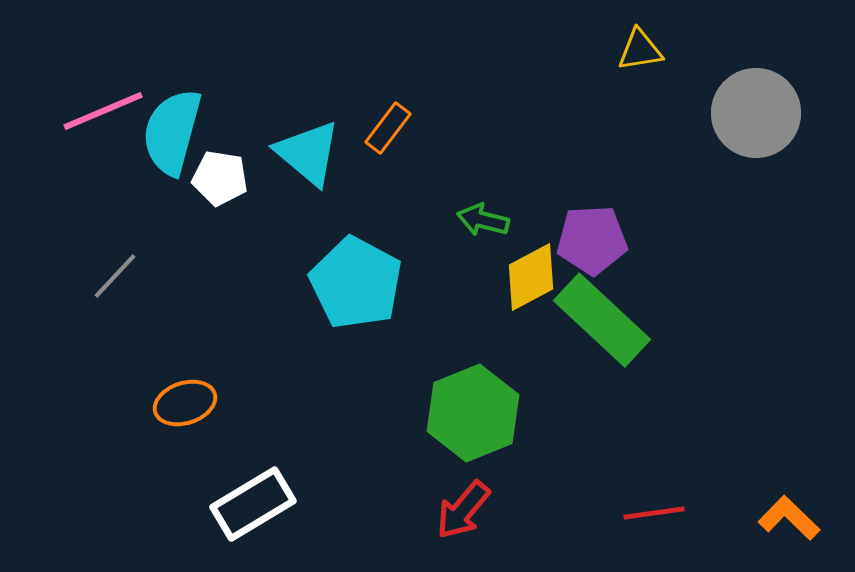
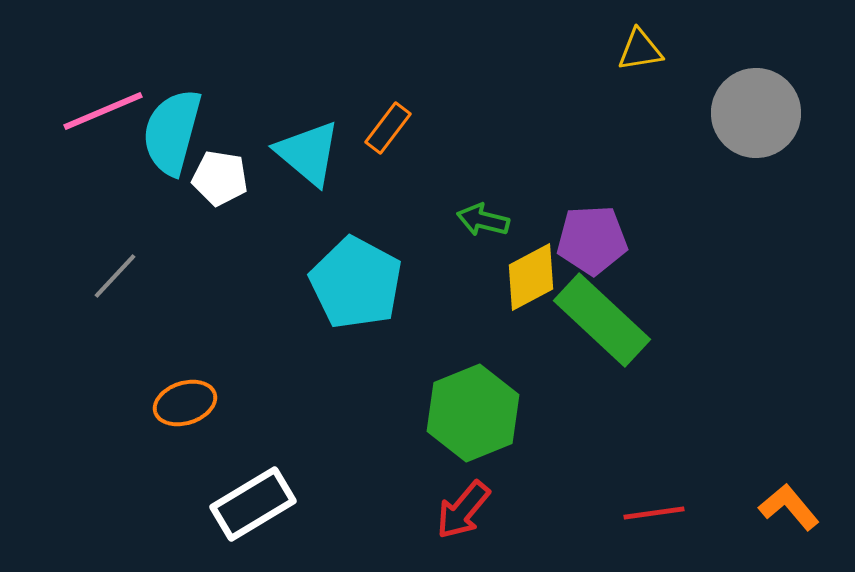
orange L-shape: moved 11 px up; rotated 6 degrees clockwise
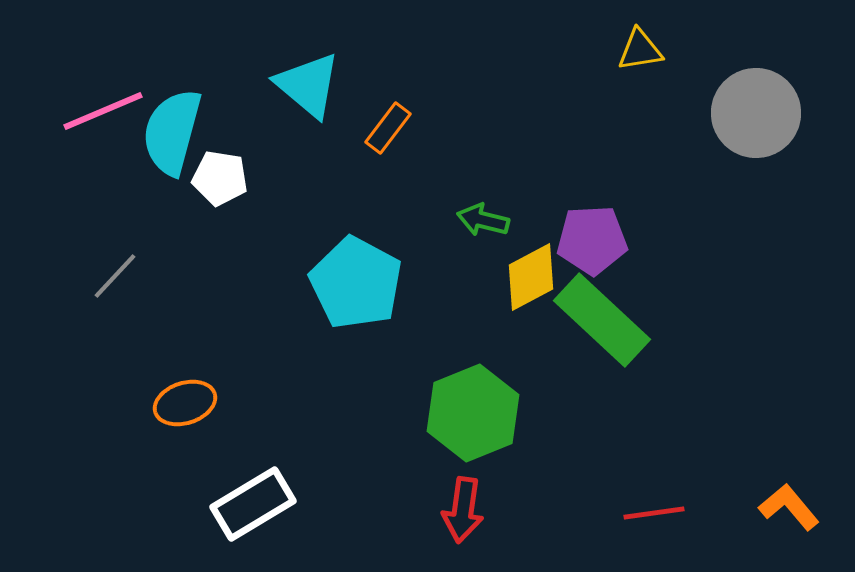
cyan triangle: moved 68 px up
red arrow: rotated 32 degrees counterclockwise
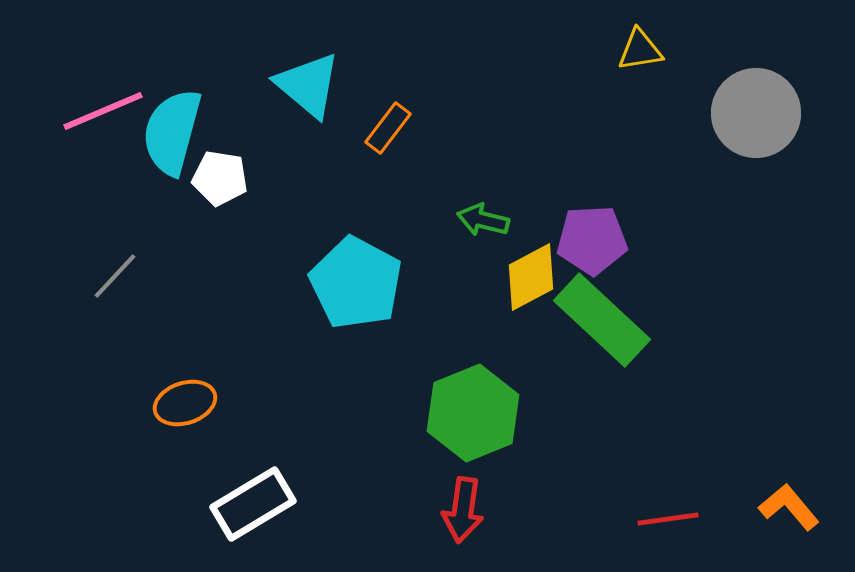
red line: moved 14 px right, 6 px down
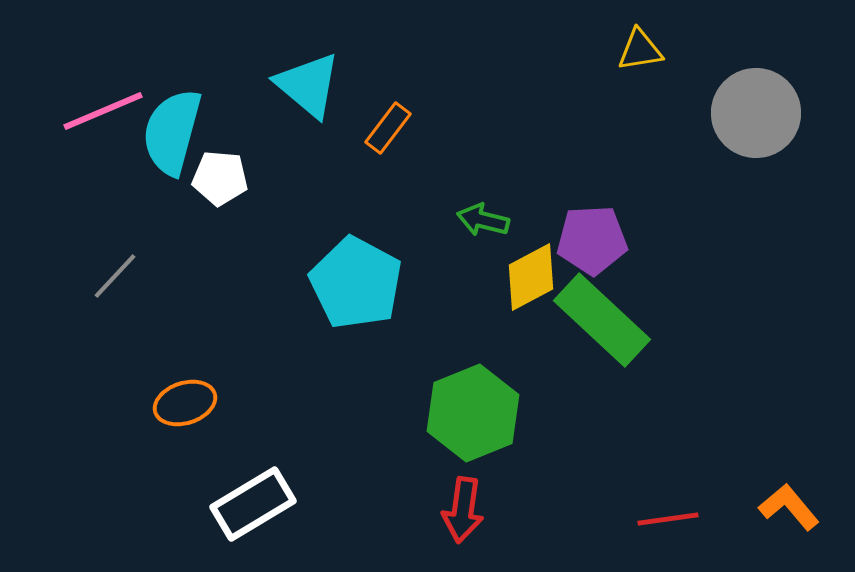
white pentagon: rotated 4 degrees counterclockwise
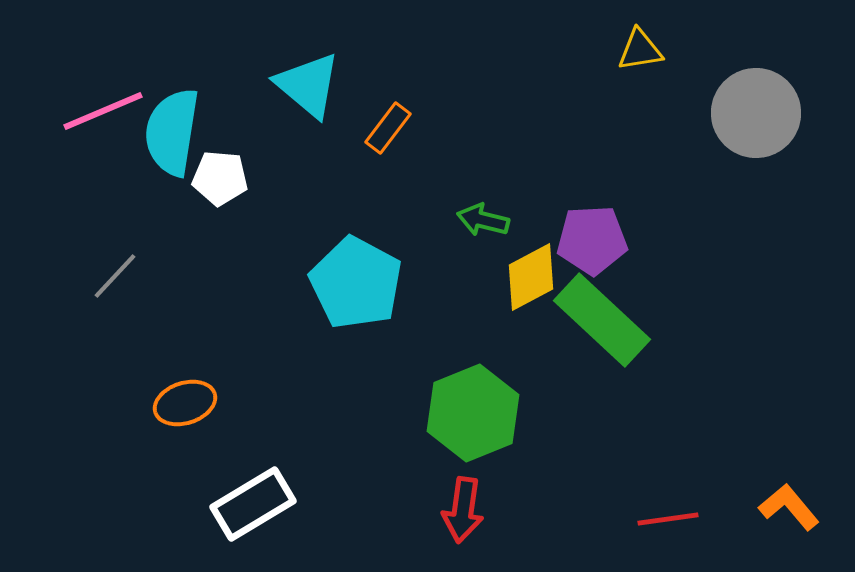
cyan semicircle: rotated 6 degrees counterclockwise
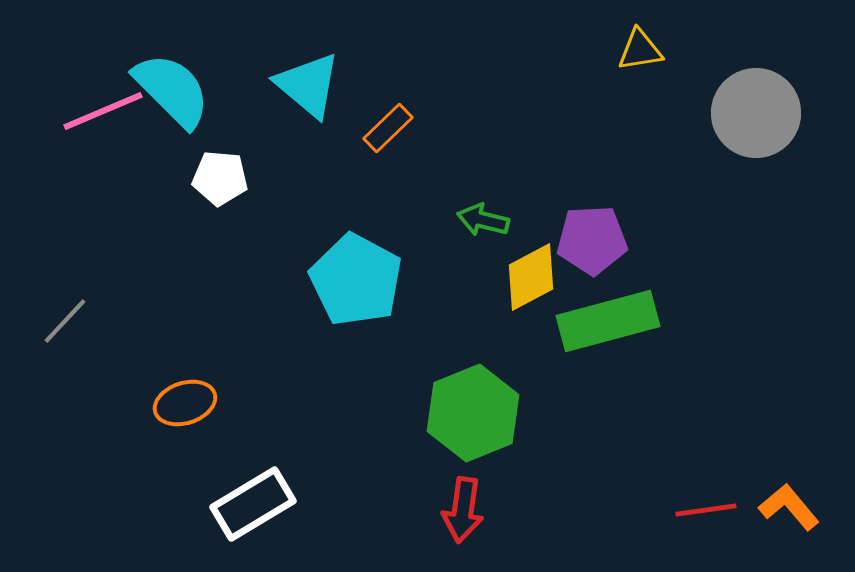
orange rectangle: rotated 9 degrees clockwise
cyan semicircle: moved 42 px up; rotated 126 degrees clockwise
gray line: moved 50 px left, 45 px down
cyan pentagon: moved 3 px up
green rectangle: moved 6 px right, 1 px down; rotated 58 degrees counterclockwise
red line: moved 38 px right, 9 px up
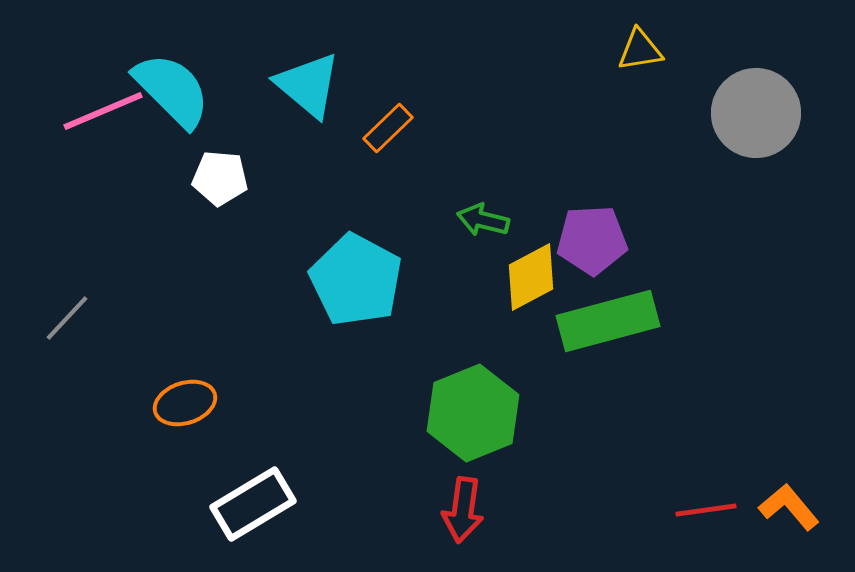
gray line: moved 2 px right, 3 px up
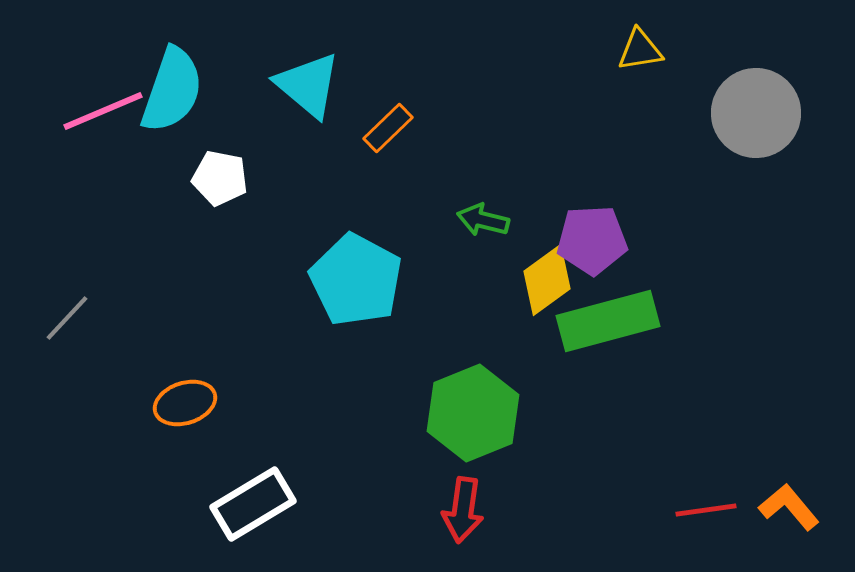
cyan semicircle: rotated 64 degrees clockwise
white pentagon: rotated 6 degrees clockwise
yellow diamond: moved 16 px right, 3 px down; rotated 8 degrees counterclockwise
